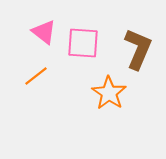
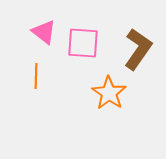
brown L-shape: rotated 12 degrees clockwise
orange line: rotated 50 degrees counterclockwise
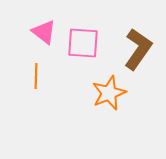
orange star: rotated 16 degrees clockwise
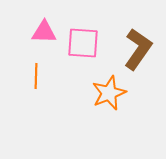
pink triangle: rotated 36 degrees counterclockwise
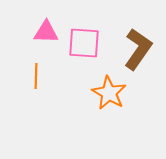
pink triangle: moved 2 px right
pink square: moved 1 px right
orange star: rotated 20 degrees counterclockwise
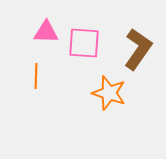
orange star: rotated 12 degrees counterclockwise
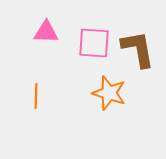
pink square: moved 10 px right
brown L-shape: rotated 45 degrees counterclockwise
orange line: moved 20 px down
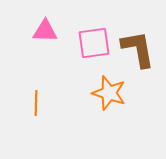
pink triangle: moved 1 px left, 1 px up
pink square: rotated 12 degrees counterclockwise
orange line: moved 7 px down
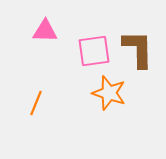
pink square: moved 8 px down
brown L-shape: rotated 9 degrees clockwise
orange line: rotated 20 degrees clockwise
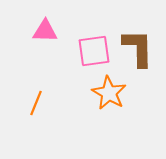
brown L-shape: moved 1 px up
orange star: rotated 12 degrees clockwise
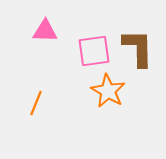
orange star: moved 1 px left, 2 px up
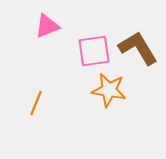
pink triangle: moved 2 px right, 5 px up; rotated 24 degrees counterclockwise
brown L-shape: rotated 30 degrees counterclockwise
orange star: moved 1 px right, 1 px up; rotated 20 degrees counterclockwise
